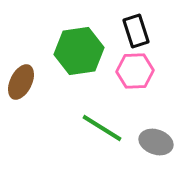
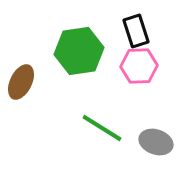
pink hexagon: moved 4 px right, 5 px up
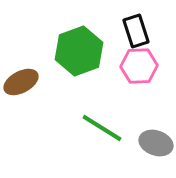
green hexagon: rotated 12 degrees counterclockwise
brown ellipse: rotated 36 degrees clockwise
gray ellipse: moved 1 px down
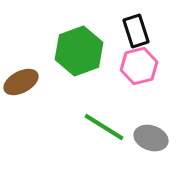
pink hexagon: rotated 12 degrees counterclockwise
green line: moved 2 px right, 1 px up
gray ellipse: moved 5 px left, 5 px up
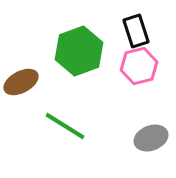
green line: moved 39 px left, 1 px up
gray ellipse: rotated 40 degrees counterclockwise
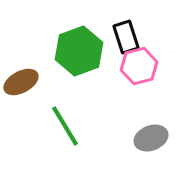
black rectangle: moved 10 px left, 6 px down
green line: rotated 27 degrees clockwise
